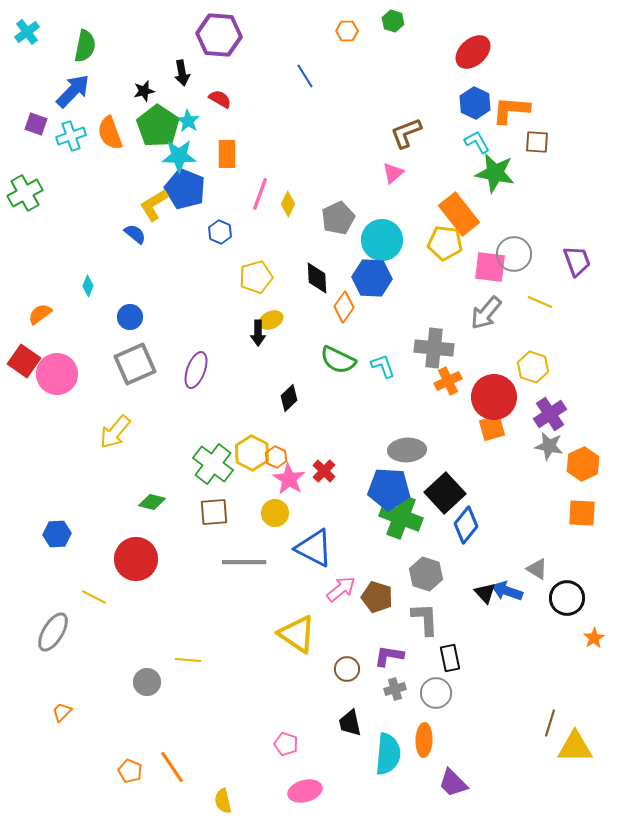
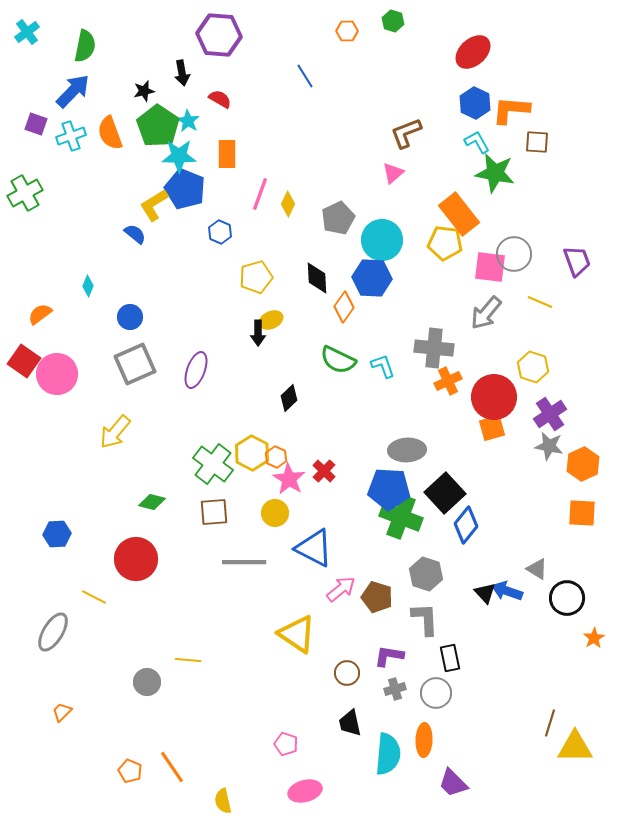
brown circle at (347, 669): moved 4 px down
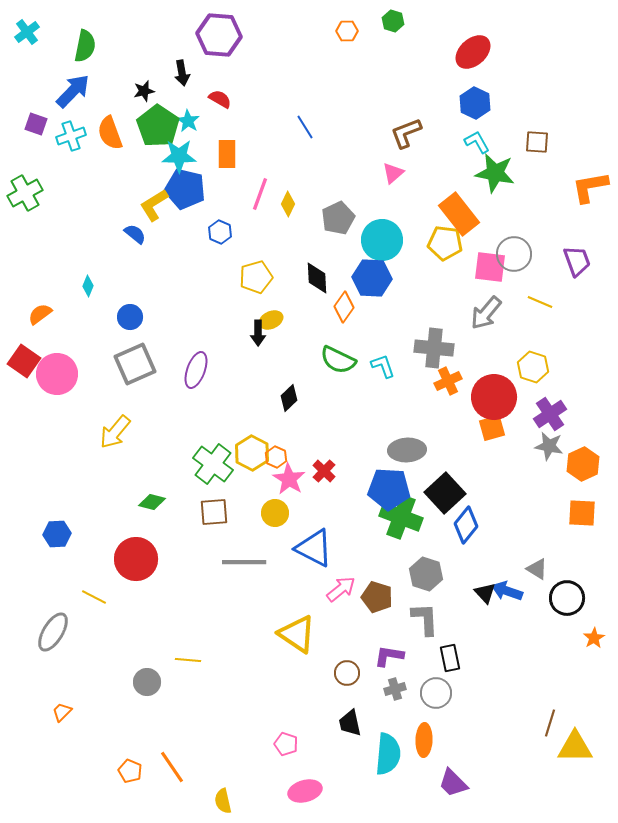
blue line at (305, 76): moved 51 px down
orange L-shape at (511, 110): moved 79 px right, 77 px down; rotated 15 degrees counterclockwise
blue pentagon at (185, 189): rotated 9 degrees counterclockwise
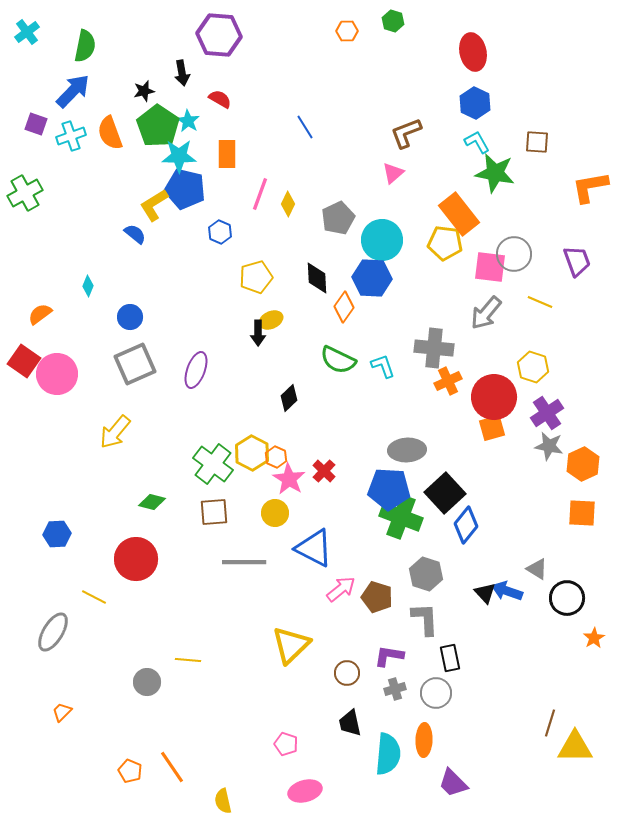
red ellipse at (473, 52): rotated 60 degrees counterclockwise
purple cross at (550, 414): moved 3 px left, 1 px up
yellow triangle at (297, 634): moved 6 px left, 11 px down; rotated 42 degrees clockwise
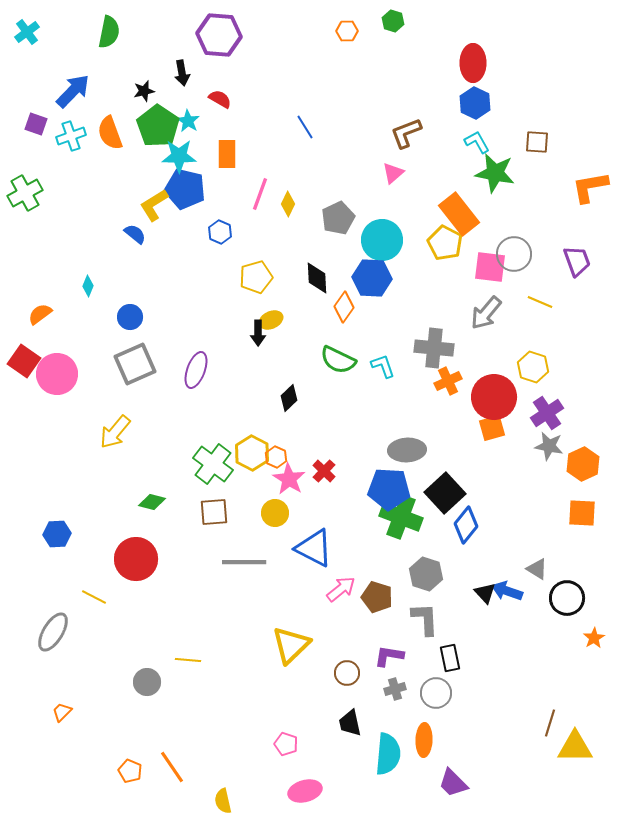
green semicircle at (85, 46): moved 24 px right, 14 px up
red ellipse at (473, 52): moved 11 px down; rotated 12 degrees clockwise
yellow pentagon at (445, 243): rotated 20 degrees clockwise
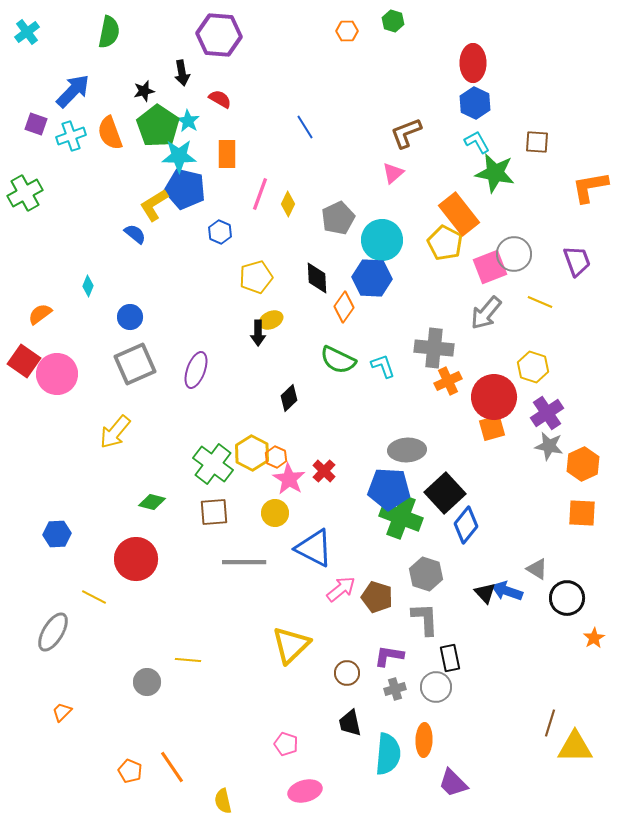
pink square at (490, 267): rotated 28 degrees counterclockwise
gray circle at (436, 693): moved 6 px up
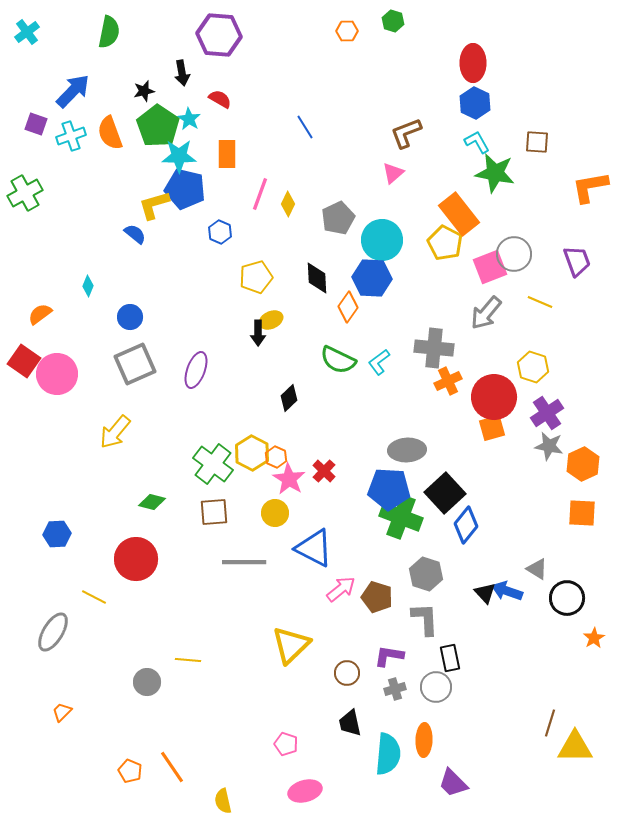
cyan star at (188, 121): moved 1 px right, 2 px up
yellow L-shape at (154, 205): rotated 16 degrees clockwise
orange diamond at (344, 307): moved 4 px right
cyan L-shape at (383, 366): moved 4 px left, 4 px up; rotated 108 degrees counterclockwise
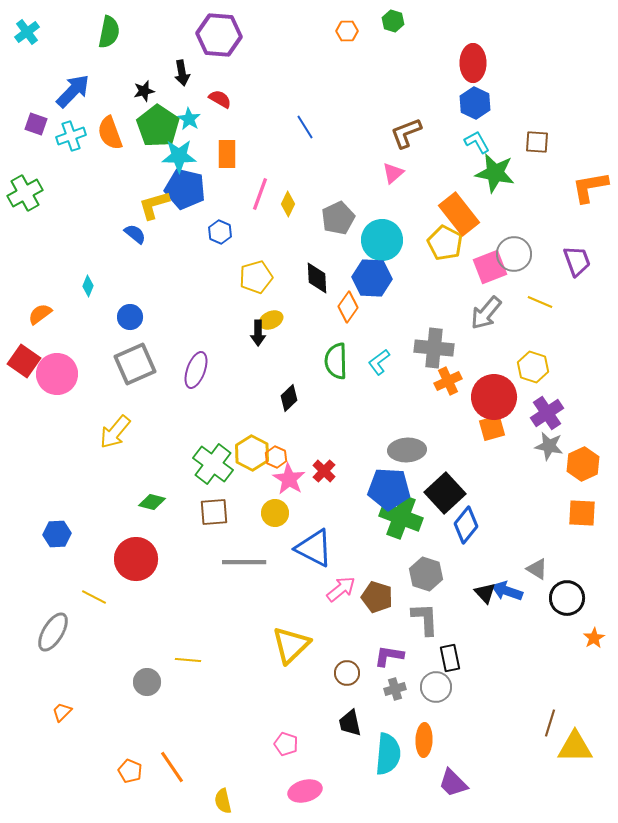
green semicircle at (338, 360): moved 2 px left, 1 px down; rotated 63 degrees clockwise
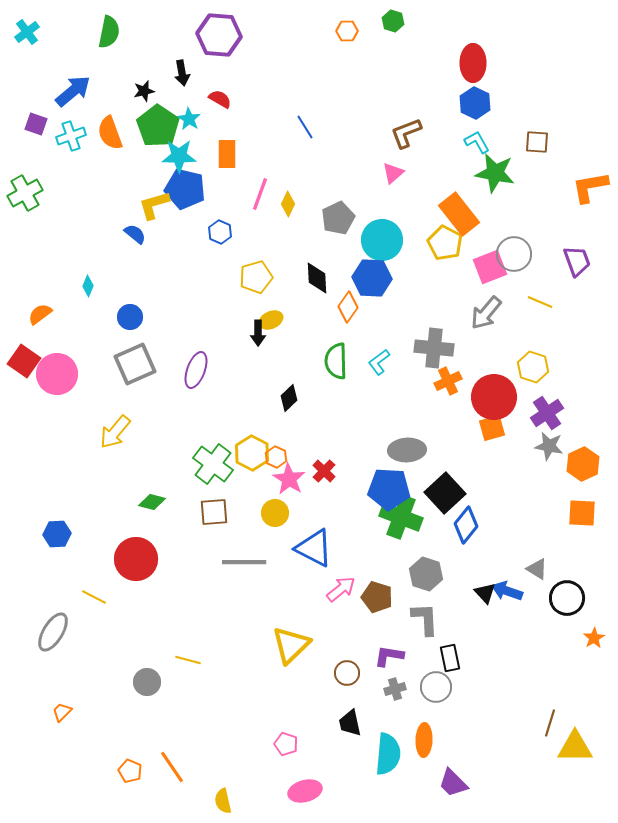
blue arrow at (73, 91): rotated 6 degrees clockwise
yellow line at (188, 660): rotated 10 degrees clockwise
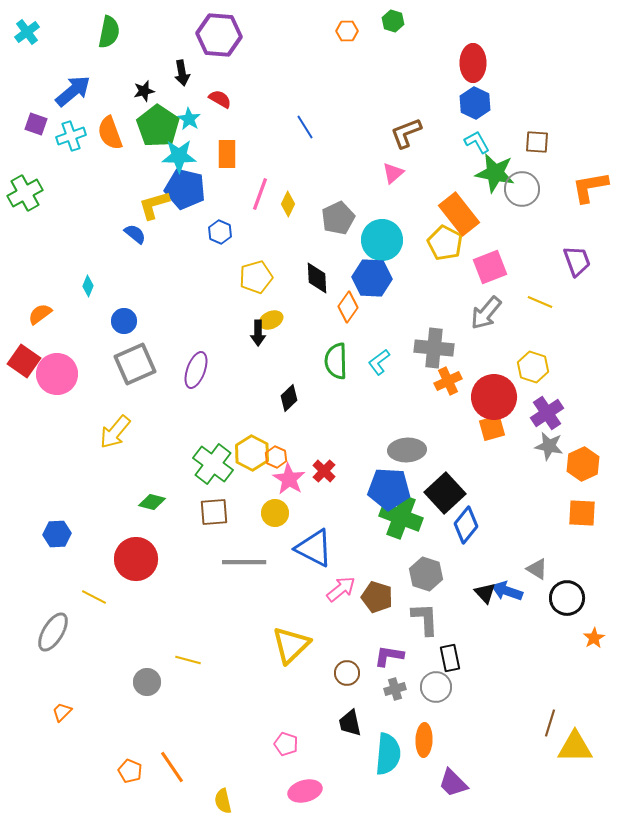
gray circle at (514, 254): moved 8 px right, 65 px up
blue circle at (130, 317): moved 6 px left, 4 px down
